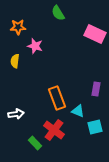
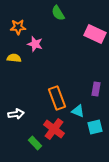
pink star: moved 2 px up
yellow semicircle: moved 1 px left, 3 px up; rotated 88 degrees clockwise
red cross: moved 1 px up
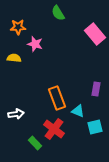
pink rectangle: rotated 25 degrees clockwise
